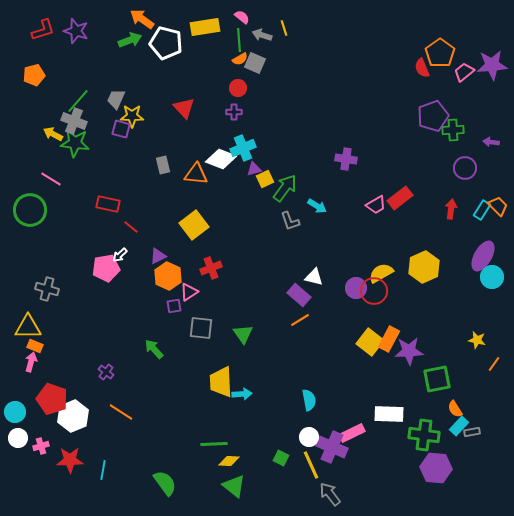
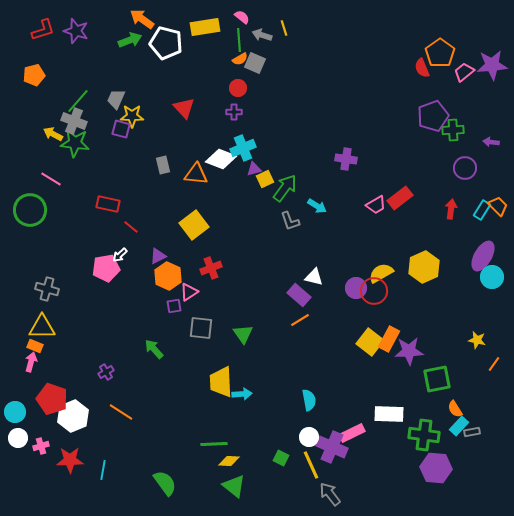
yellow triangle at (28, 327): moved 14 px right
purple cross at (106, 372): rotated 21 degrees clockwise
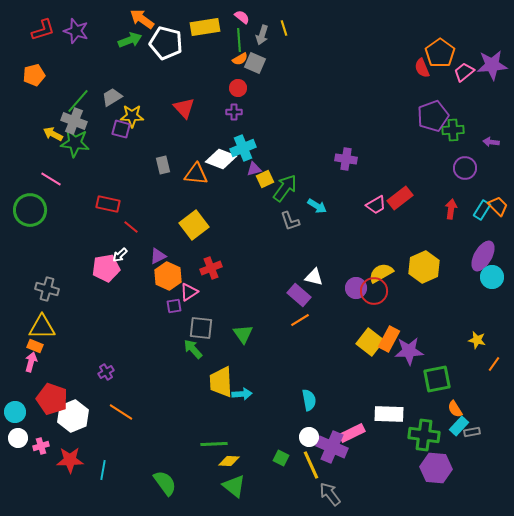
gray arrow at (262, 35): rotated 90 degrees counterclockwise
gray trapezoid at (116, 99): moved 4 px left, 2 px up; rotated 35 degrees clockwise
green arrow at (154, 349): moved 39 px right
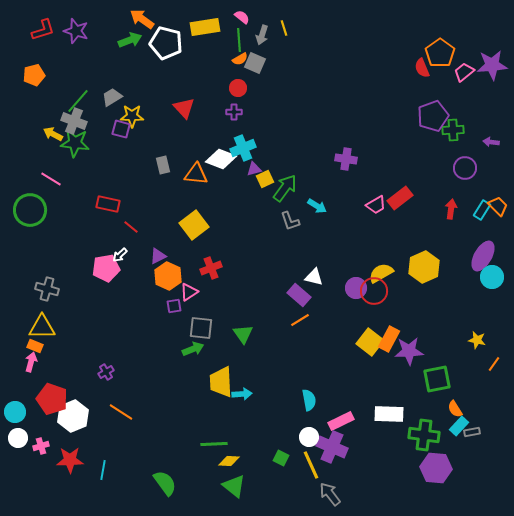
green arrow at (193, 349): rotated 110 degrees clockwise
pink rectangle at (352, 433): moved 11 px left, 12 px up
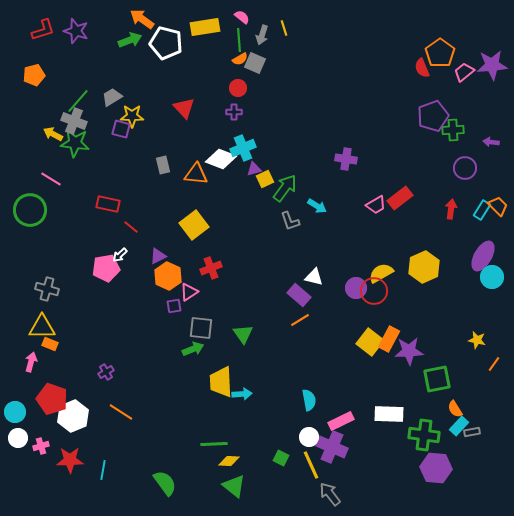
orange rectangle at (35, 346): moved 15 px right, 2 px up
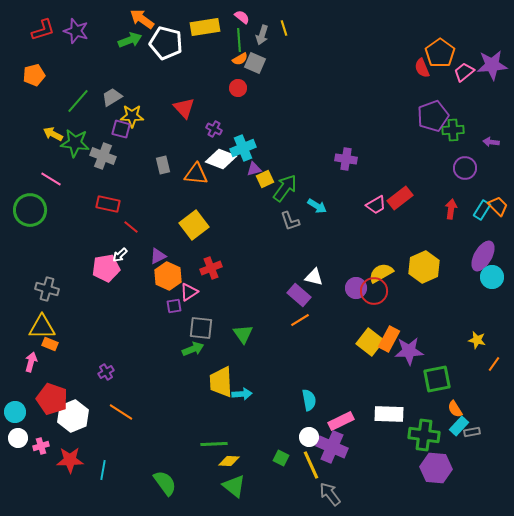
purple cross at (234, 112): moved 20 px left, 17 px down; rotated 28 degrees clockwise
gray cross at (74, 121): moved 29 px right, 35 px down
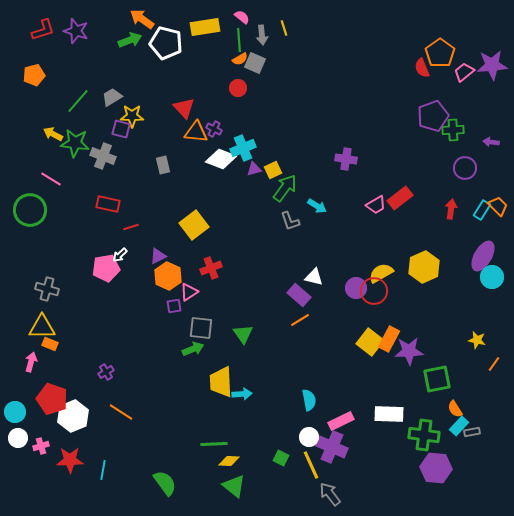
gray arrow at (262, 35): rotated 24 degrees counterclockwise
orange triangle at (196, 174): moved 42 px up
yellow square at (265, 179): moved 8 px right, 9 px up
red line at (131, 227): rotated 56 degrees counterclockwise
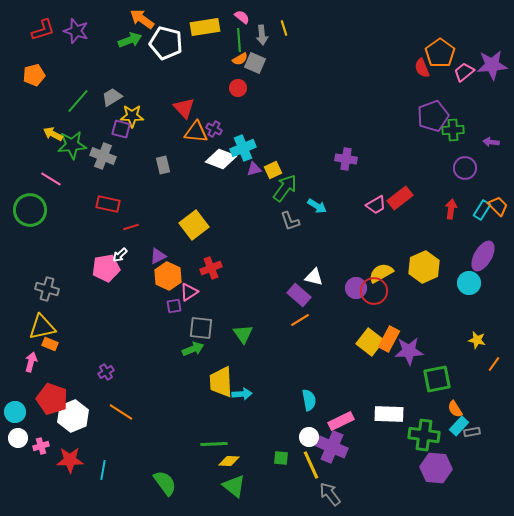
green star at (75, 143): moved 3 px left, 2 px down; rotated 12 degrees counterclockwise
cyan circle at (492, 277): moved 23 px left, 6 px down
yellow triangle at (42, 327): rotated 12 degrees counterclockwise
green square at (281, 458): rotated 21 degrees counterclockwise
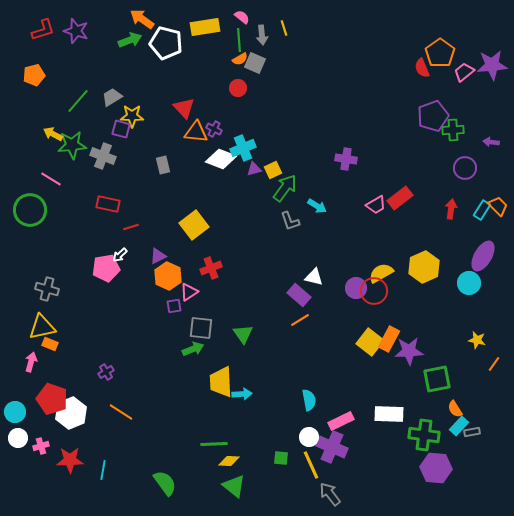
white hexagon at (73, 416): moved 2 px left, 3 px up
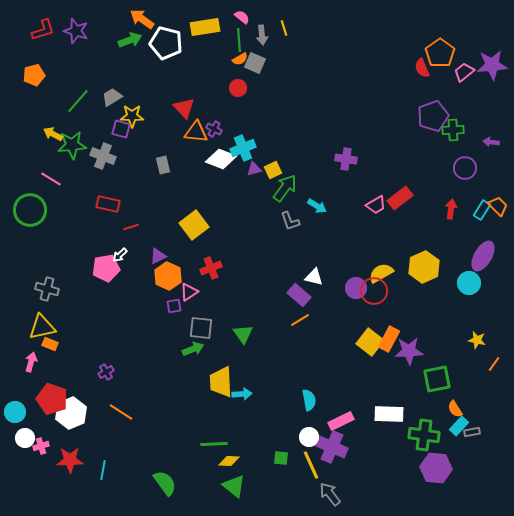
white circle at (18, 438): moved 7 px right
